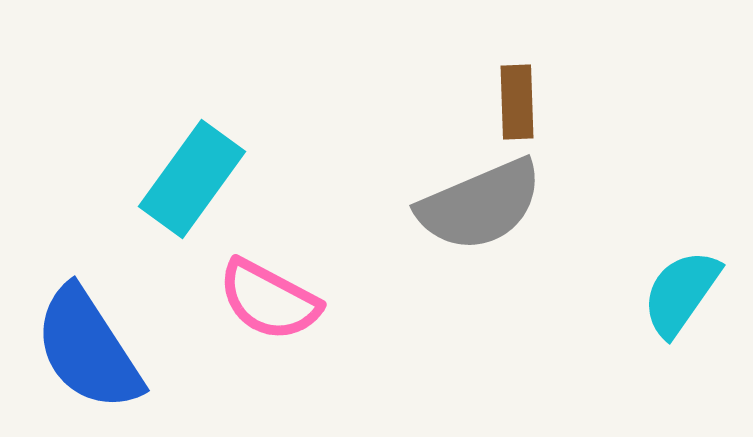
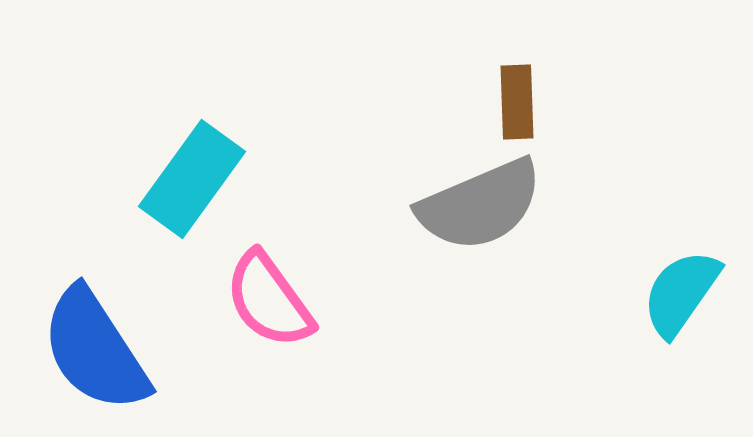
pink semicircle: rotated 26 degrees clockwise
blue semicircle: moved 7 px right, 1 px down
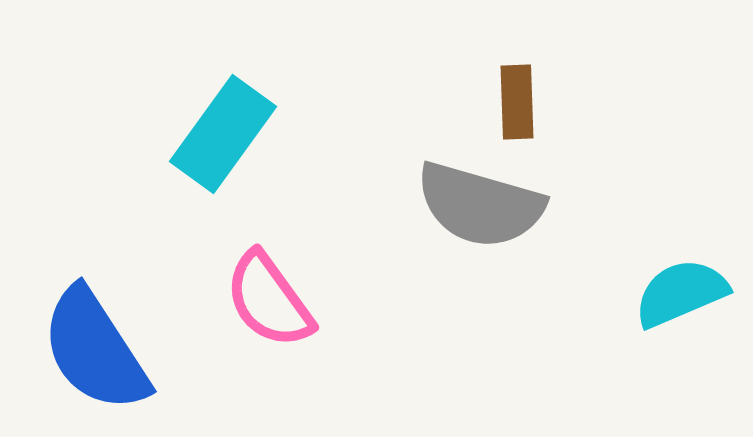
cyan rectangle: moved 31 px right, 45 px up
gray semicircle: rotated 39 degrees clockwise
cyan semicircle: rotated 32 degrees clockwise
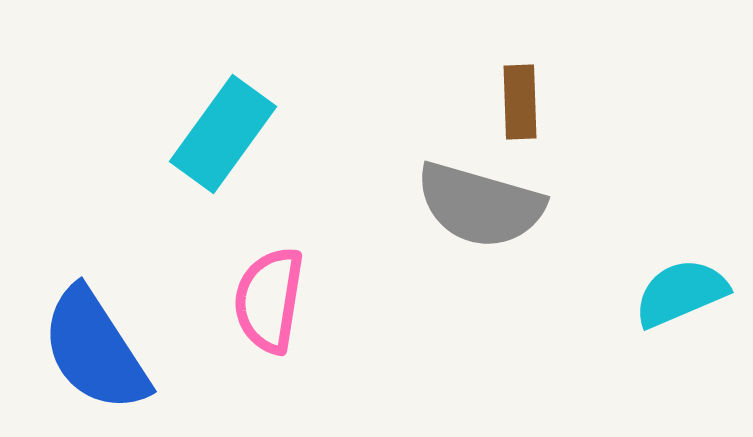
brown rectangle: moved 3 px right
pink semicircle: rotated 45 degrees clockwise
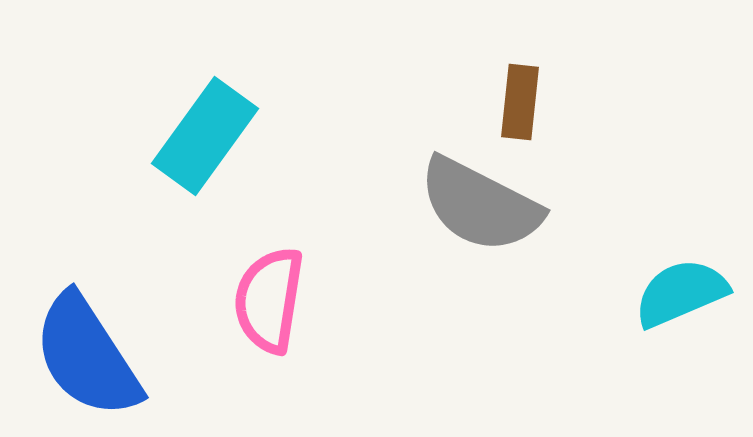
brown rectangle: rotated 8 degrees clockwise
cyan rectangle: moved 18 px left, 2 px down
gray semicircle: rotated 11 degrees clockwise
blue semicircle: moved 8 px left, 6 px down
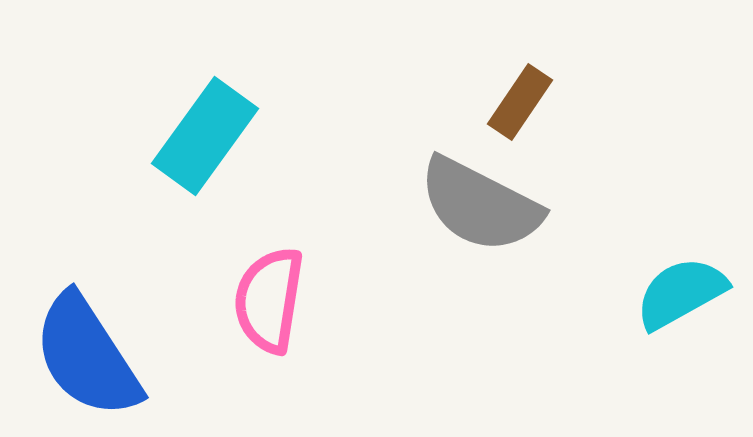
brown rectangle: rotated 28 degrees clockwise
cyan semicircle: rotated 6 degrees counterclockwise
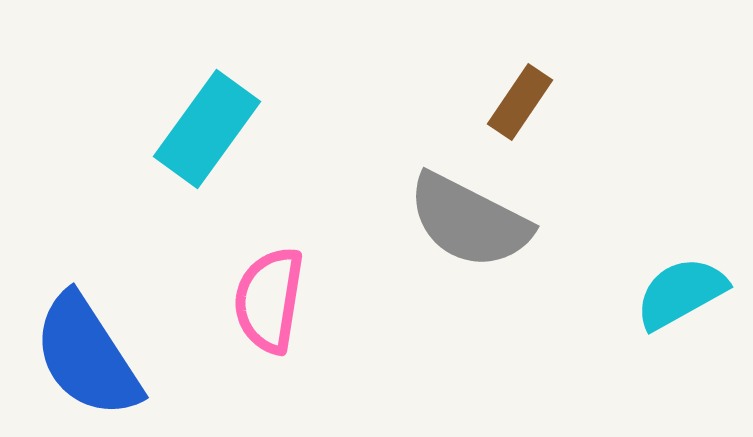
cyan rectangle: moved 2 px right, 7 px up
gray semicircle: moved 11 px left, 16 px down
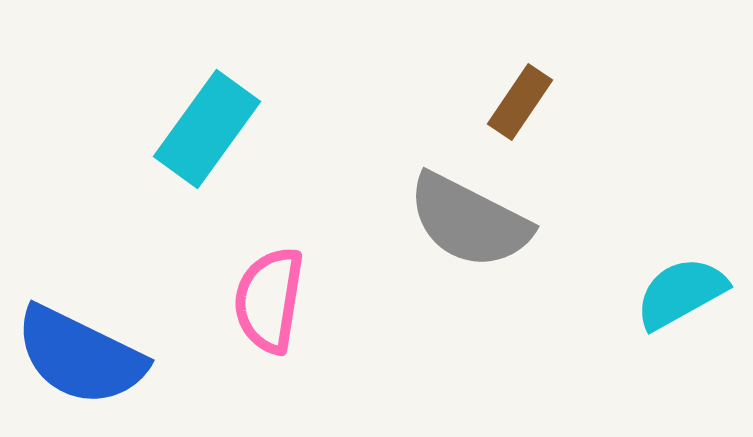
blue semicircle: moved 7 px left; rotated 31 degrees counterclockwise
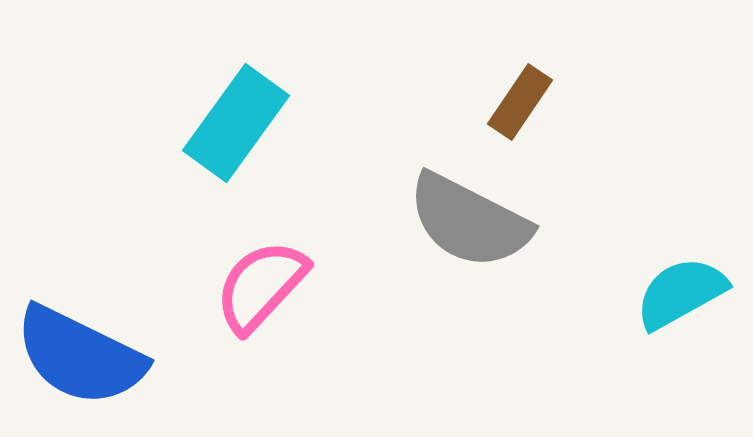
cyan rectangle: moved 29 px right, 6 px up
pink semicircle: moved 8 px left, 14 px up; rotated 34 degrees clockwise
